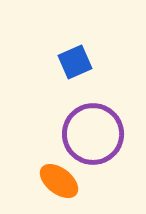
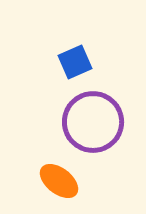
purple circle: moved 12 px up
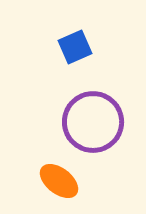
blue square: moved 15 px up
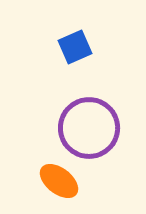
purple circle: moved 4 px left, 6 px down
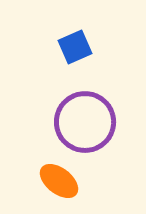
purple circle: moved 4 px left, 6 px up
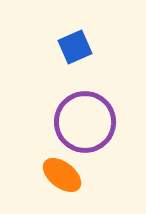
orange ellipse: moved 3 px right, 6 px up
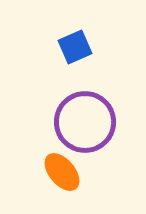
orange ellipse: moved 3 px up; rotated 12 degrees clockwise
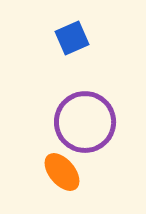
blue square: moved 3 px left, 9 px up
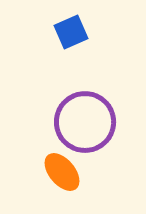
blue square: moved 1 px left, 6 px up
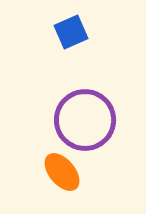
purple circle: moved 2 px up
